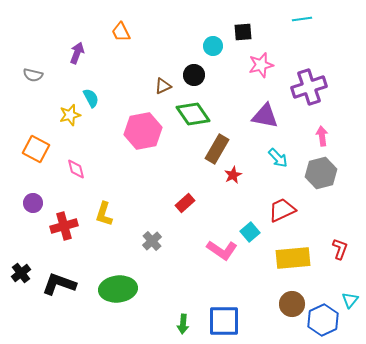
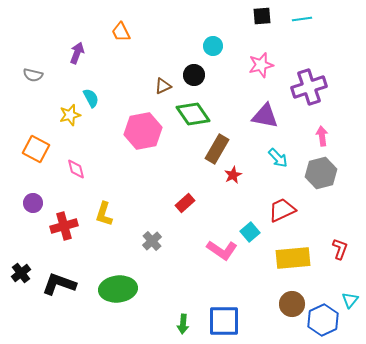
black square: moved 19 px right, 16 px up
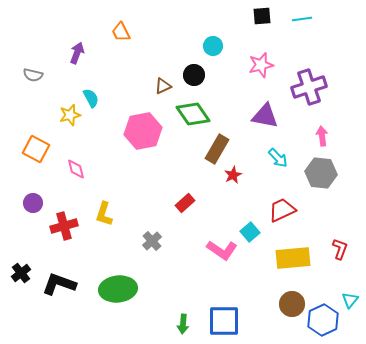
gray hexagon: rotated 20 degrees clockwise
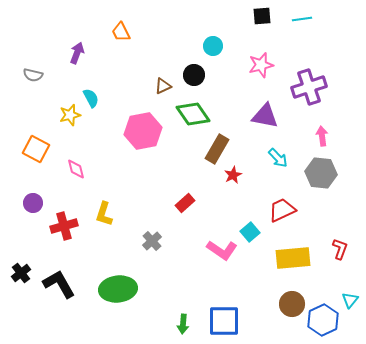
black L-shape: rotated 40 degrees clockwise
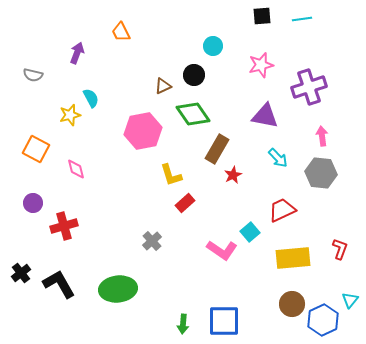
yellow L-shape: moved 67 px right, 39 px up; rotated 35 degrees counterclockwise
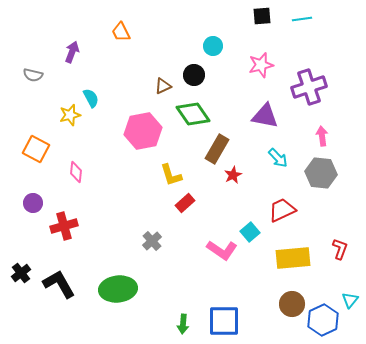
purple arrow: moved 5 px left, 1 px up
pink diamond: moved 3 px down; rotated 20 degrees clockwise
